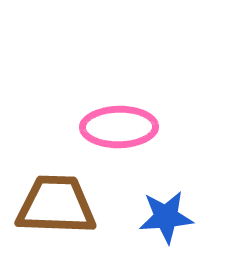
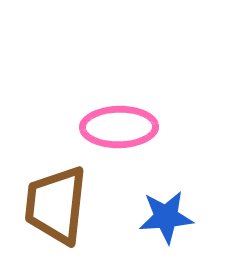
brown trapezoid: rotated 86 degrees counterclockwise
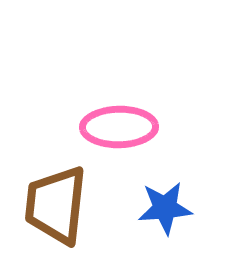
blue star: moved 1 px left, 9 px up
